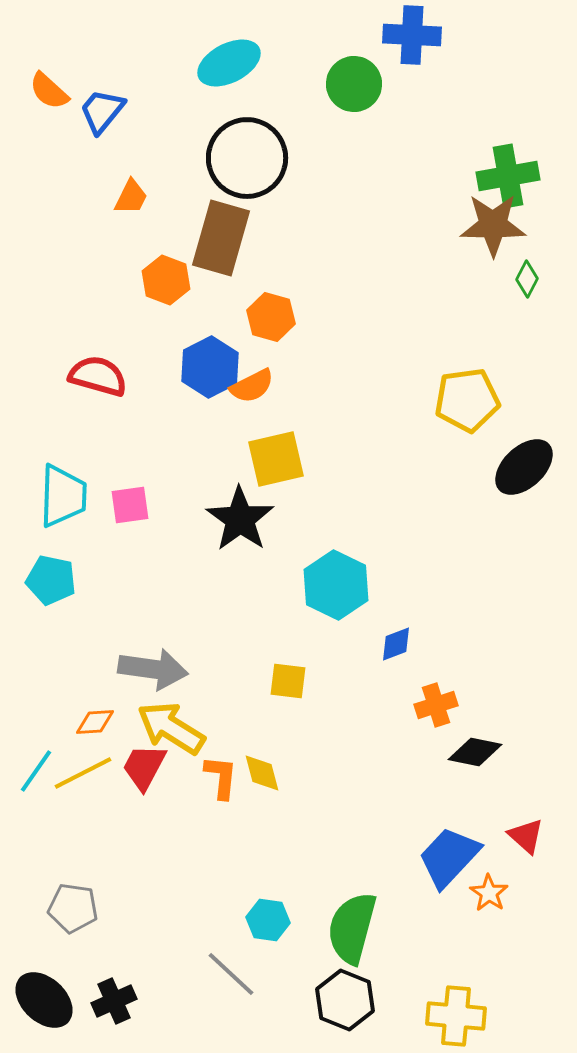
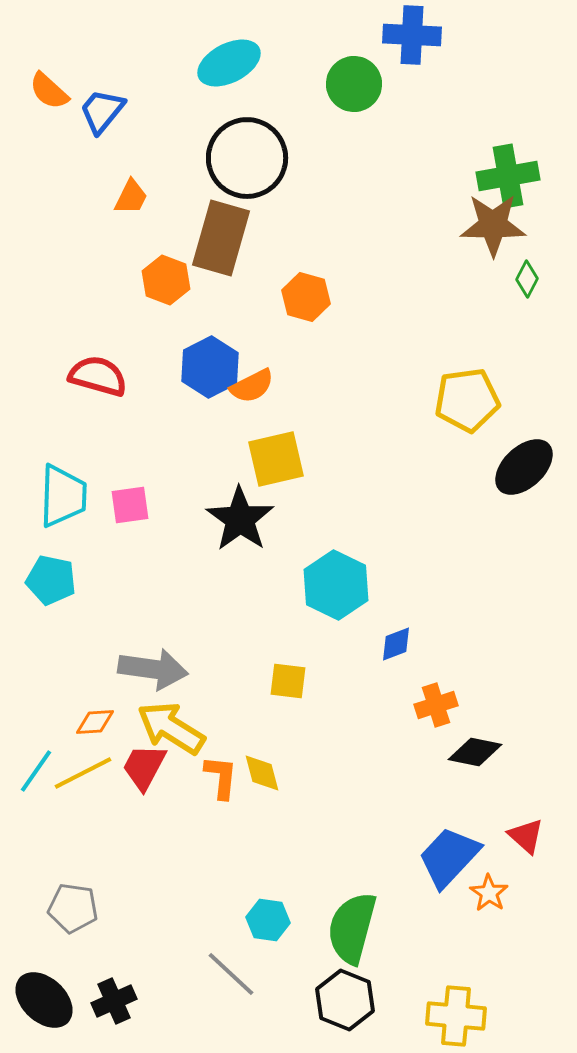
orange hexagon at (271, 317): moved 35 px right, 20 px up
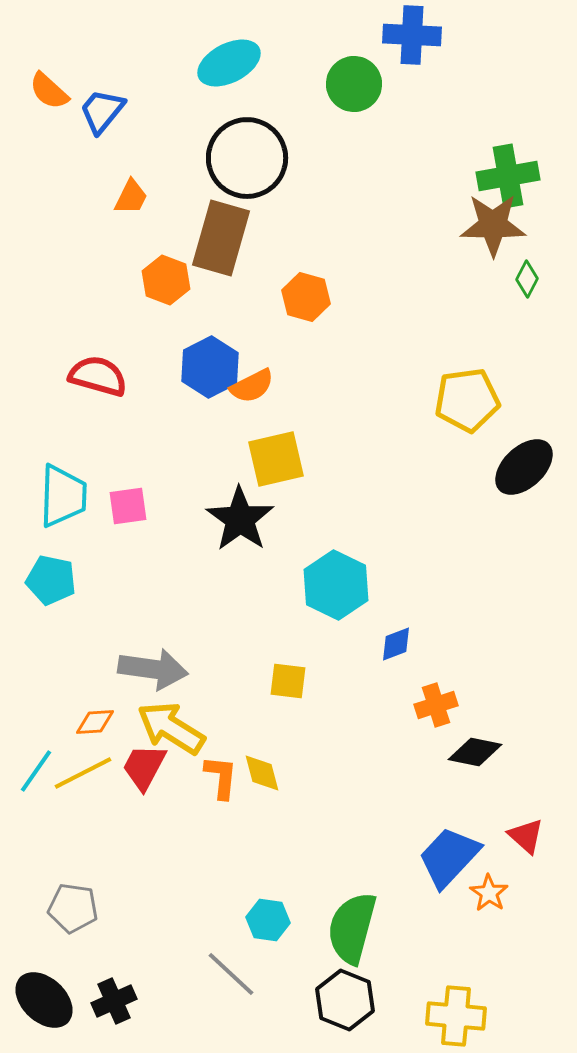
pink square at (130, 505): moved 2 px left, 1 px down
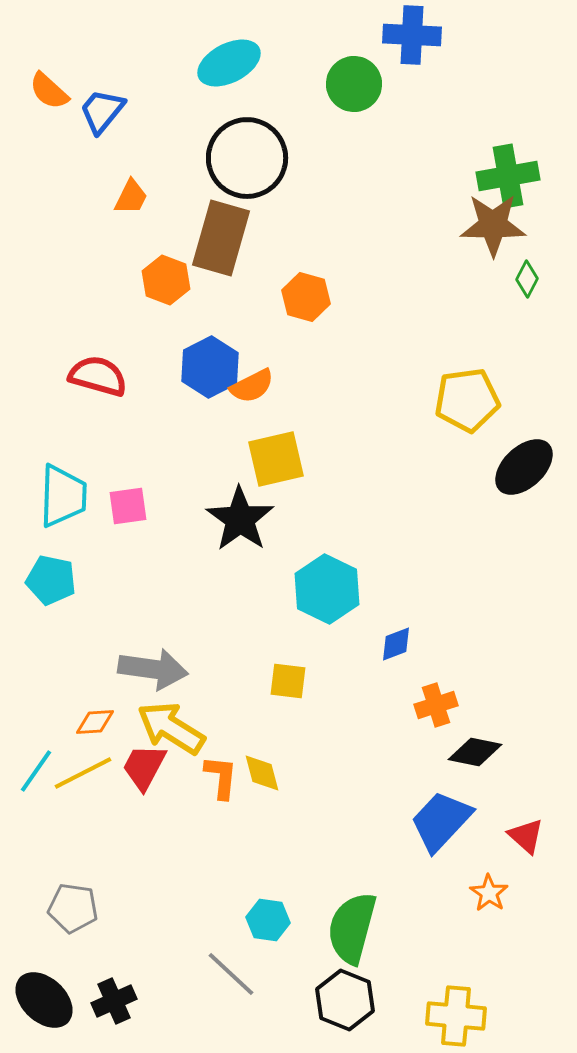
cyan hexagon at (336, 585): moved 9 px left, 4 px down
blue trapezoid at (449, 857): moved 8 px left, 36 px up
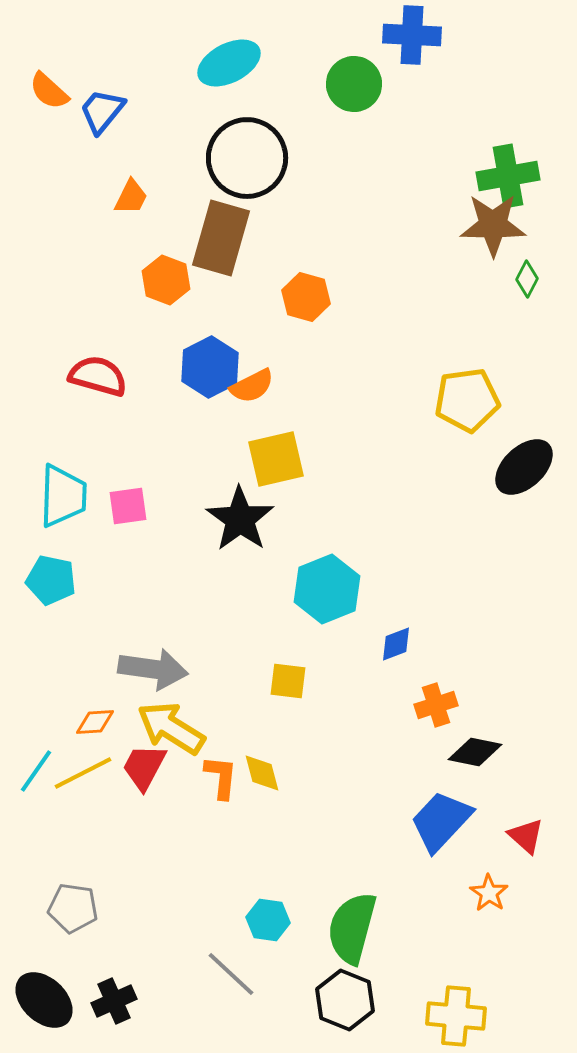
cyan hexagon at (327, 589): rotated 12 degrees clockwise
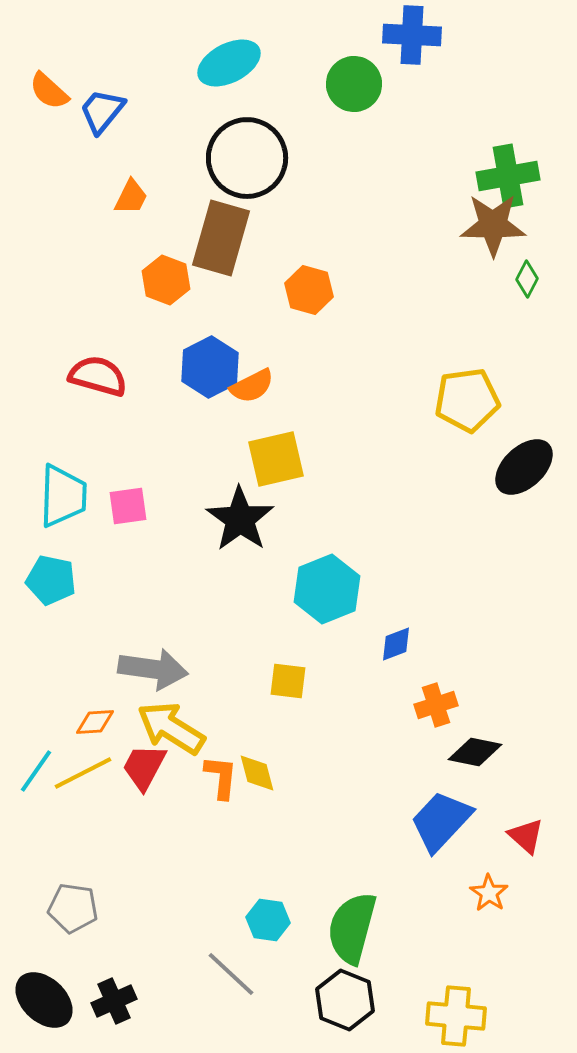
orange hexagon at (306, 297): moved 3 px right, 7 px up
yellow diamond at (262, 773): moved 5 px left
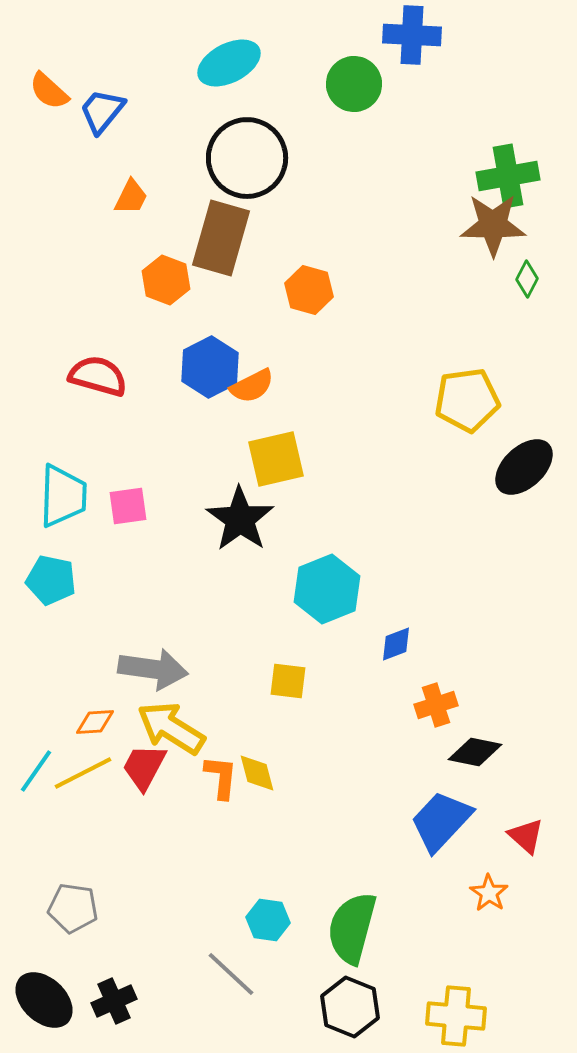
black hexagon at (345, 1000): moved 5 px right, 7 px down
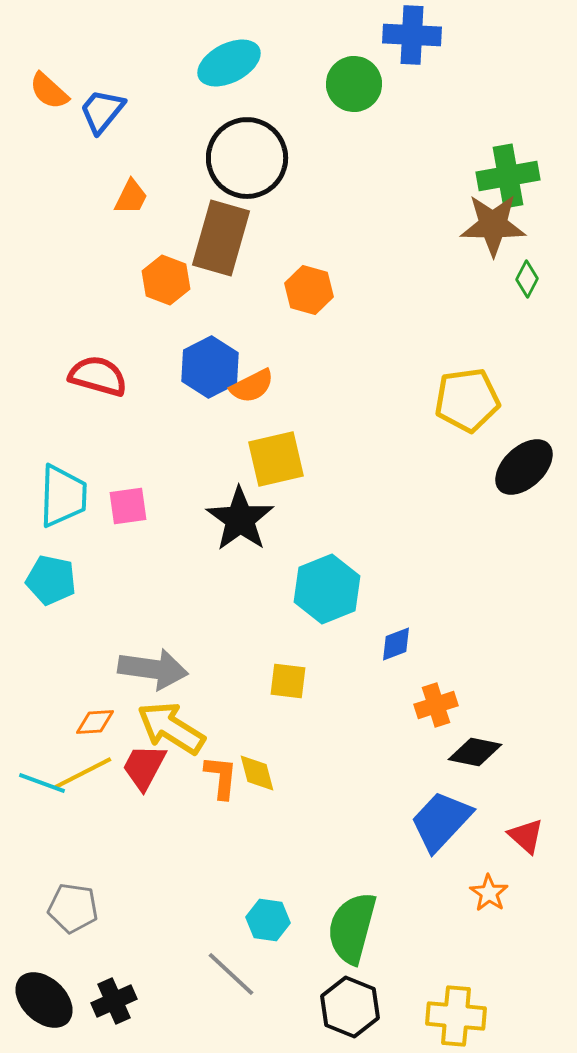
cyan line at (36, 771): moved 6 px right, 12 px down; rotated 75 degrees clockwise
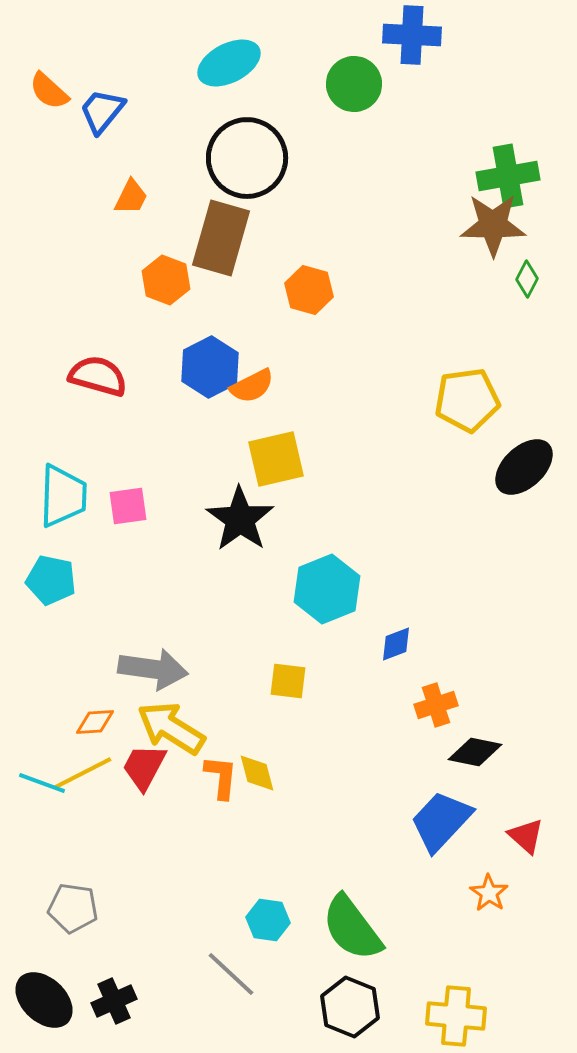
green semicircle at (352, 928): rotated 52 degrees counterclockwise
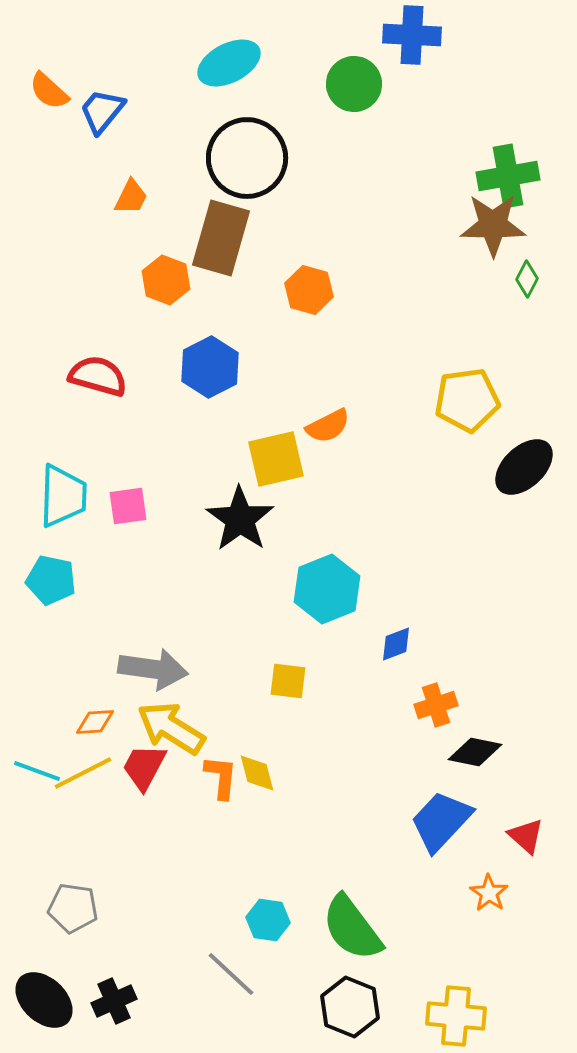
orange semicircle at (252, 386): moved 76 px right, 40 px down
cyan line at (42, 783): moved 5 px left, 12 px up
